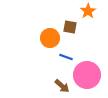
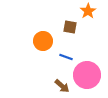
orange circle: moved 7 px left, 3 px down
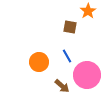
orange circle: moved 4 px left, 21 px down
blue line: moved 1 px right, 1 px up; rotated 40 degrees clockwise
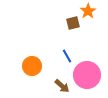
brown square: moved 3 px right, 4 px up; rotated 24 degrees counterclockwise
orange circle: moved 7 px left, 4 px down
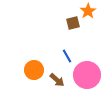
orange circle: moved 2 px right, 4 px down
brown arrow: moved 5 px left, 6 px up
